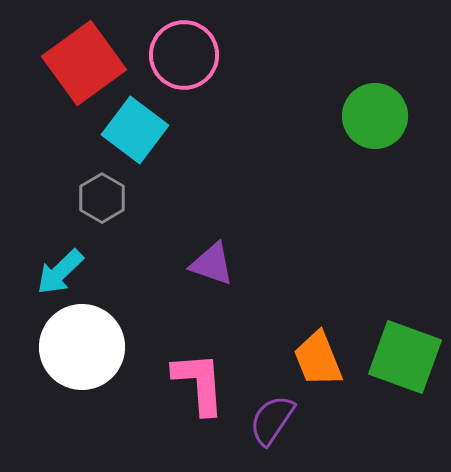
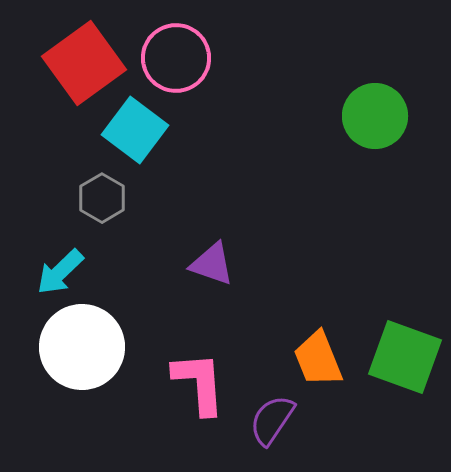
pink circle: moved 8 px left, 3 px down
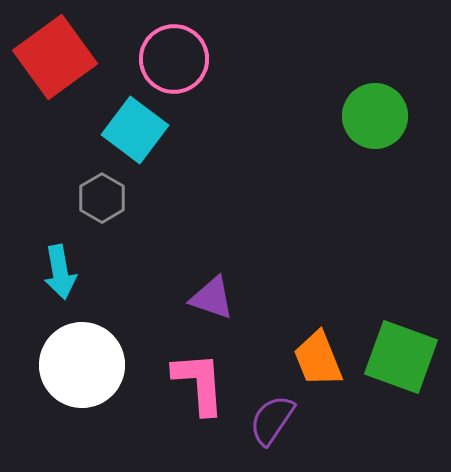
pink circle: moved 2 px left, 1 px down
red square: moved 29 px left, 6 px up
purple triangle: moved 34 px down
cyan arrow: rotated 56 degrees counterclockwise
white circle: moved 18 px down
green square: moved 4 px left
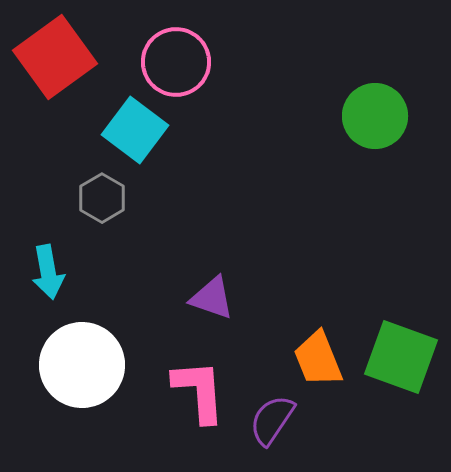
pink circle: moved 2 px right, 3 px down
cyan arrow: moved 12 px left
pink L-shape: moved 8 px down
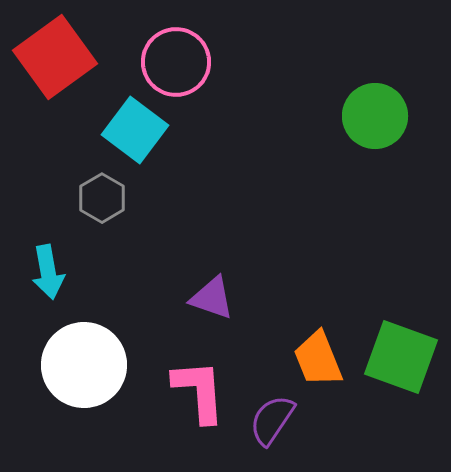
white circle: moved 2 px right
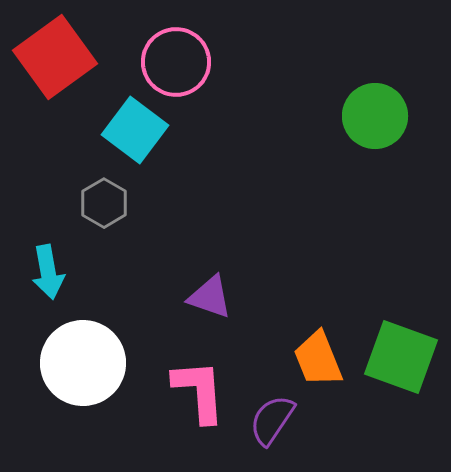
gray hexagon: moved 2 px right, 5 px down
purple triangle: moved 2 px left, 1 px up
white circle: moved 1 px left, 2 px up
